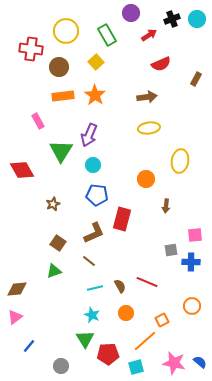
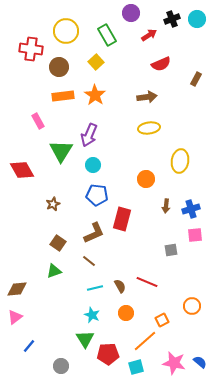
blue cross at (191, 262): moved 53 px up; rotated 18 degrees counterclockwise
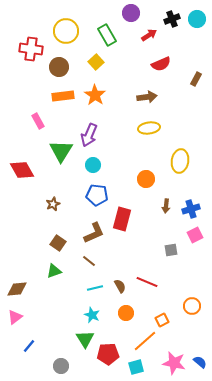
pink square at (195, 235): rotated 21 degrees counterclockwise
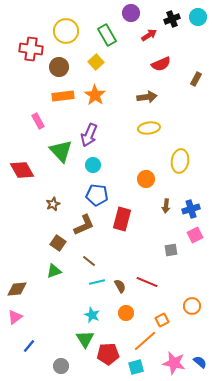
cyan circle at (197, 19): moved 1 px right, 2 px up
green triangle at (61, 151): rotated 15 degrees counterclockwise
brown L-shape at (94, 233): moved 10 px left, 8 px up
cyan line at (95, 288): moved 2 px right, 6 px up
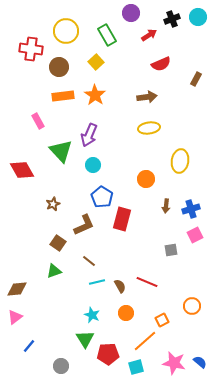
blue pentagon at (97, 195): moved 5 px right, 2 px down; rotated 25 degrees clockwise
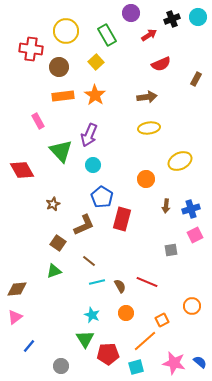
yellow ellipse at (180, 161): rotated 55 degrees clockwise
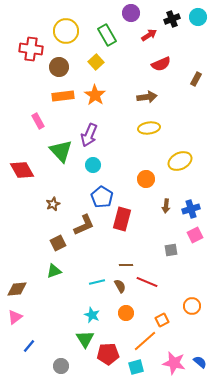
brown square at (58, 243): rotated 28 degrees clockwise
brown line at (89, 261): moved 37 px right, 4 px down; rotated 40 degrees counterclockwise
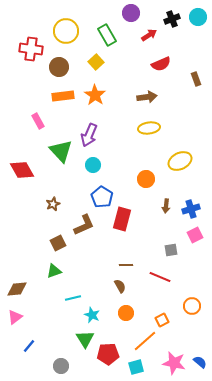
brown rectangle at (196, 79): rotated 48 degrees counterclockwise
cyan line at (97, 282): moved 24 px left, 16 px down
red line at (147, 282): moved 13 px right, 5 px up
